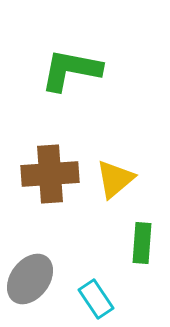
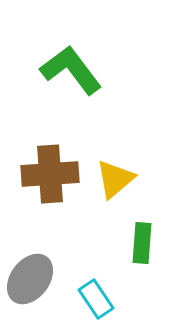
green L-shape: rotated 42 degrees clockwise
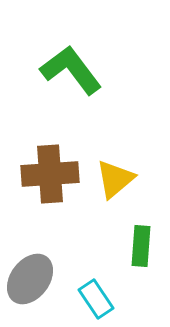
green rectangle: moved 1 px left, 3 px down
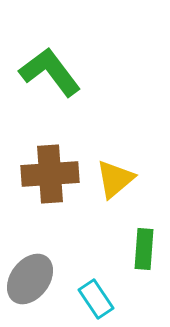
green L-shape: moved 21 px left, 2 px down
green rectangle: moved 3 px right, 3 px down
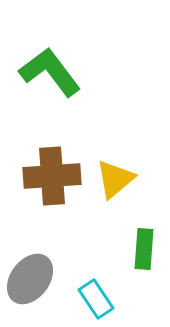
brown cross: moved 2 px right, 2 px down
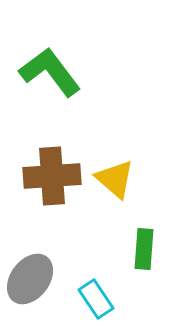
yellow triangle: rotated 39 degrees counterclockwise
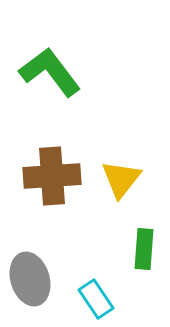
yellow triangle: moved 6 px right; rotated 27 degrees clockwise
gray ellipse: rotated 54 degrees counterclockwise
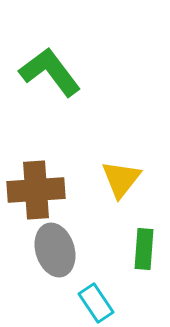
brown cross: moved 16 px left, 14 px down
gray ellipse: moved 25 px right, 29 px up
cyan rectangle: moved 4 px down
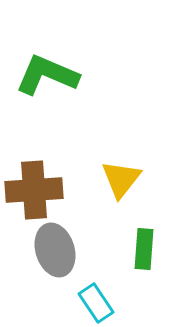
green L-shape: moved 3 px left, 3 px down; rotated 30 degrees counterclockwise
brown cross: moved 2 px left
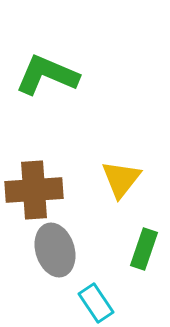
green rectangle: rotated 15 degrees clockwise
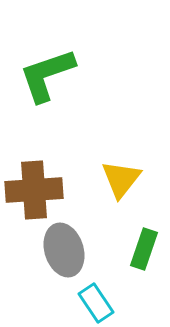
green L-shape: rotated 42 degrees counterclockwise
gray ellipse: moved 9 px right
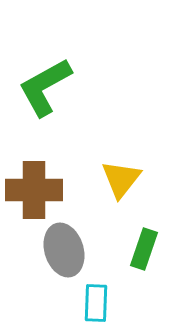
green L-shape: moved 2 px left, 12 px down; rotated 10 degrees counterclockwise
brown cross: rotated 4 degrees clockwise
cyan rectangle: rotated 36 degrees clockwise
